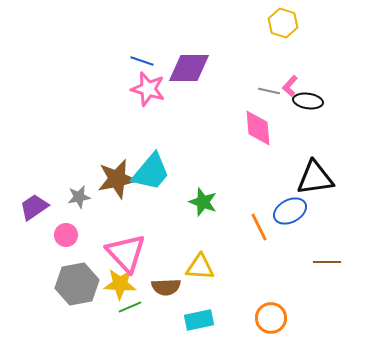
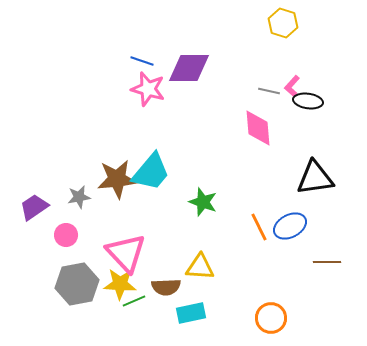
pink L-shape: moved 2 px right
brown star: rotated 6 degrees clockwise
blue ellipse: moved 15 px down
green line: moved 4 px right, 6 px up
cyan rectangle: moved 8 px left, 7 px up
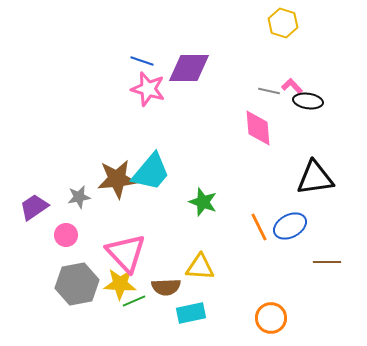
pink L-shape: rotated 95 degrees clockwise
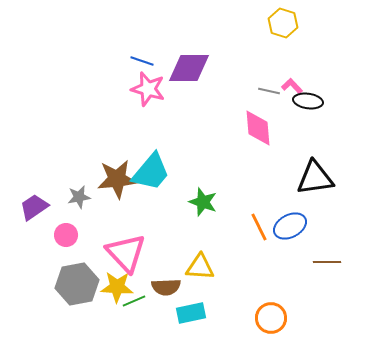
yellow star: moved 3 px left, 3 px down
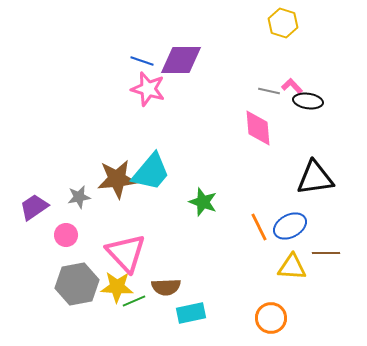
purple diamond: moved 8 px left, 8 px up
brown line: moved 1 px left, 9 px up
yellow triangle: moved 92 px right
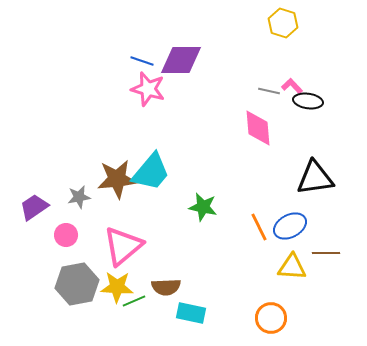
green star: moved 5 px down; rotated 8 degrees counterclockwise
pink triangle: moved 3 px left, 7 px up; rotated 33 degrees clockwise
cyan rectangle: rotated 24 degrees clockwise
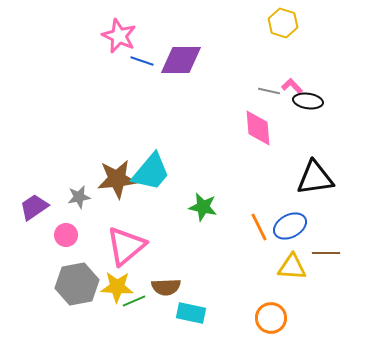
pink star: moved 29 px left, 53 px up; rotated 8 degrees clockwise
pink triangle: moved 3 px right
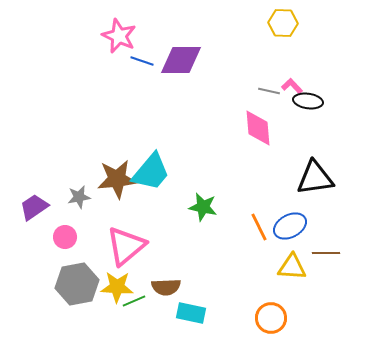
yellow hexagon: rotated 16 degrees counterclockwise
pink circle: moved 1 px left, 2 px down
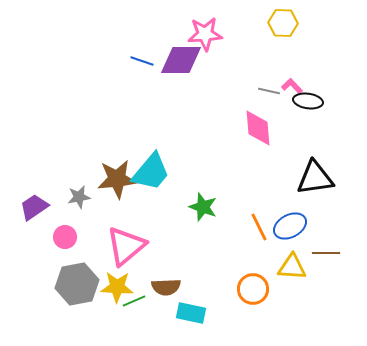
pink star: moved 86 px right, 2 px up; rotated 28 degrees counterclockwise
green star: rotated 8 degrees clockwise
orange circle: moved 18 px left, 29 px up
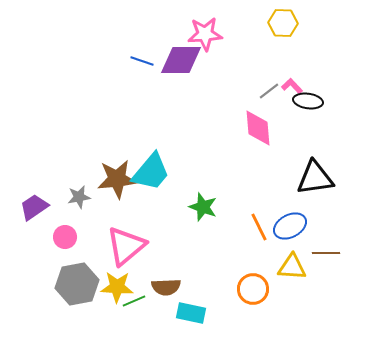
gray line: rotated 50 degrees counterclockwise
